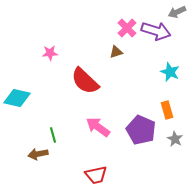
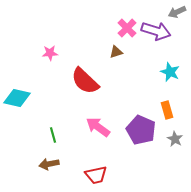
brown arrow: moved 11 px right, 10 px down
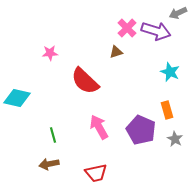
gray arrow: moved 1 px right, 1 px down
pink arrow: moved 1 px right; rotated 25 degrees clockwise
red trapezoid: moved 2 px up
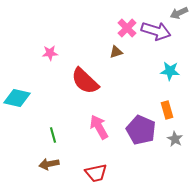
gray arrow: moved 1 px right
cyan star: moved 1 px up; rotated 18 degrees counterclockwise
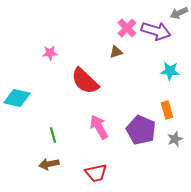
gray star: rotated 21 degrees clockwise
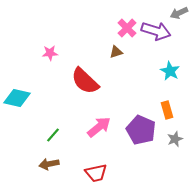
cyan star: rotated 24 degrees clockwise
pink arrow: rotated 80 degrees clockwise
green line: rotated 56 degrees clockwise
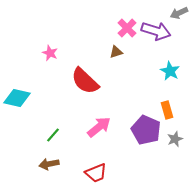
pink star: rotated 28 degrees clockwise
purple pentagon: moved 5 px right
red trapezoid: rotated 10 degrees counterclockwise
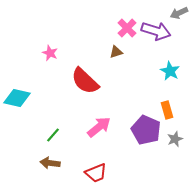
brown arrow: moved 1 px right, 1 px up; rotated 18 degrees clockwise
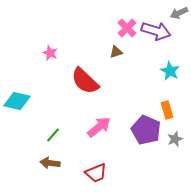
cyan diamond: moved 3 px down
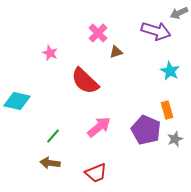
pink cross: moved 29 px left, 5 px down
green line: moved 1 px down
